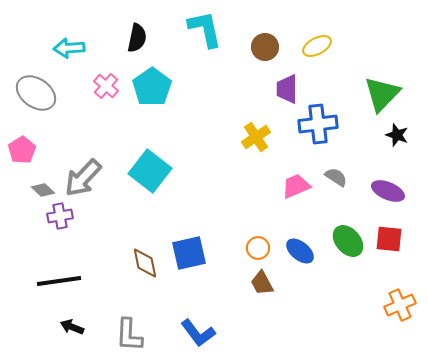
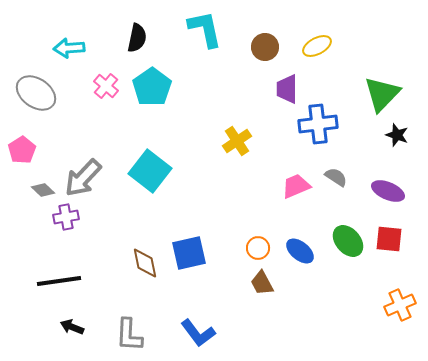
yellow cross: moved 19 px left, 4 px down
purple cross: moved 6 px right, 1 px down
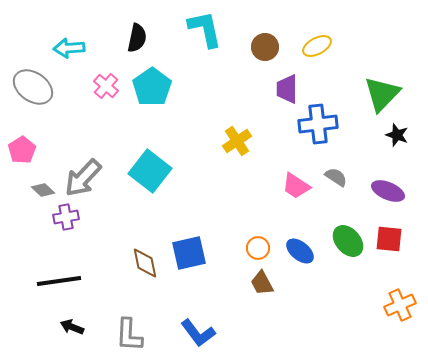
gray ellipse: moved 3 px left, 6 px up
pink trapezoid: rotated 124 degrees counterclockwise
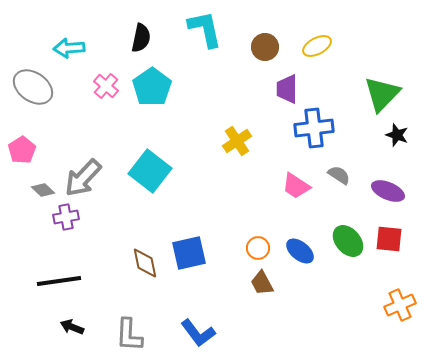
black semicircle: moved 4 px right
blue cross: moved 4 px left, 4 px down
gray semicircle: moved 3 px right, 2 px up
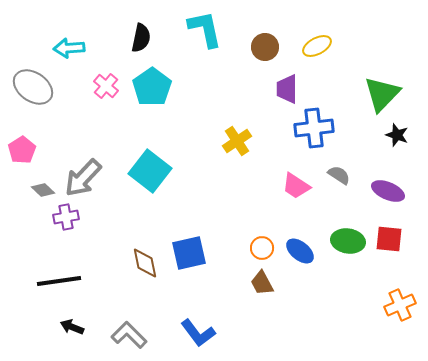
green ellipse: rotated 40 degrees counterclockwise
orange circle: moved 4 px right
gray L-shape: rotated 132 degrees clockwise
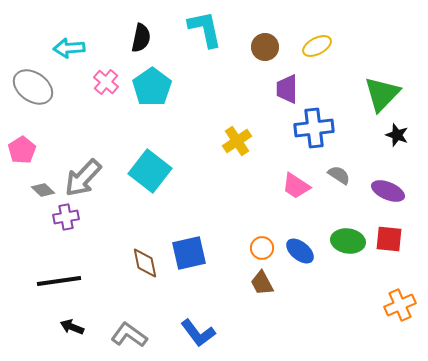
pink cross: moved 4 px up
gray L-shape: rotated 9 degrees counterclockwise
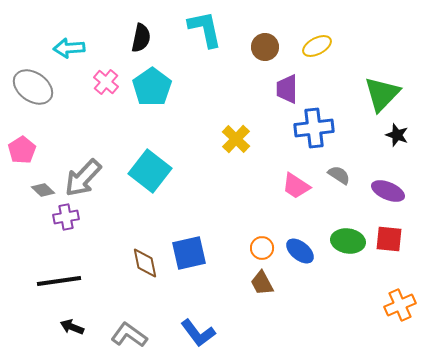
yellow cross: moved 1 px left, 2 px up; rotated 12 degrees counterclockwise
